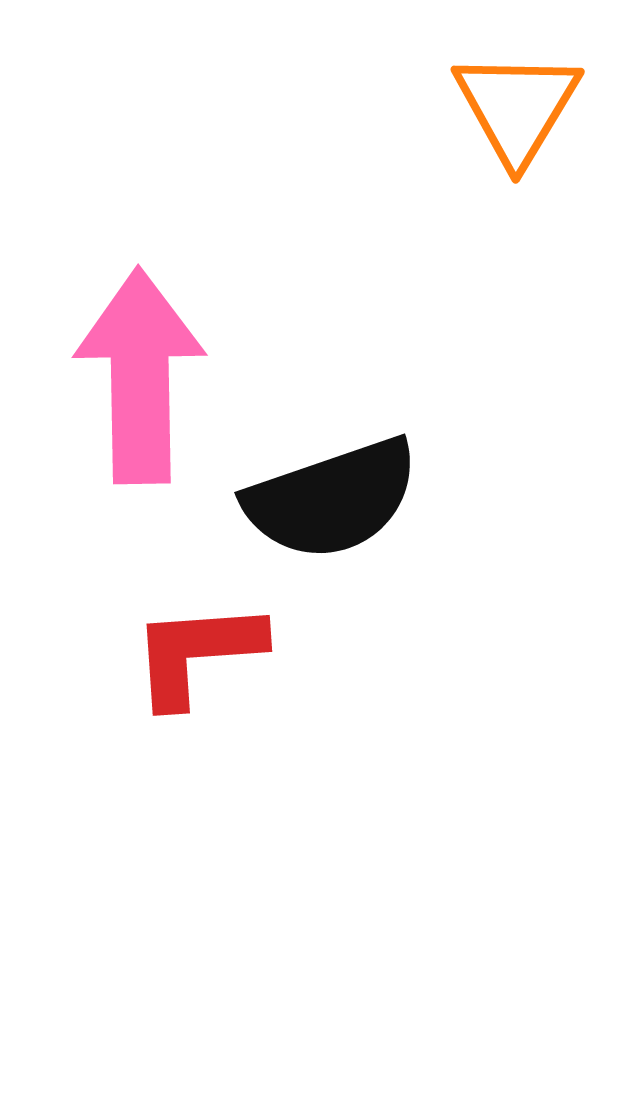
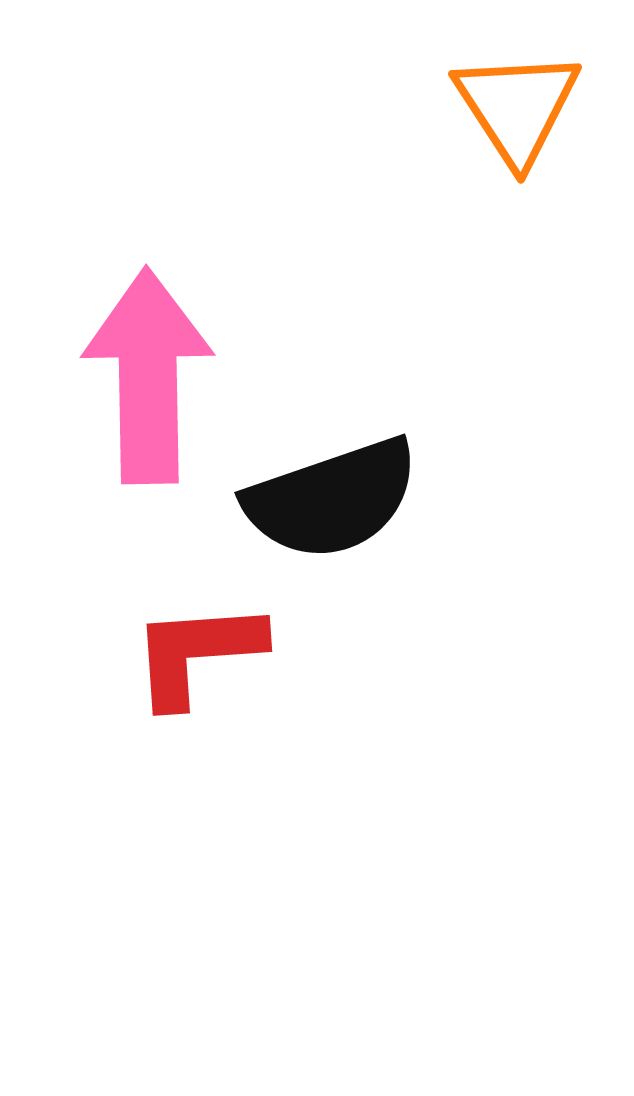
orange triangle: rotated 4 degrees counterclockwise
pink arrow: moved 8 px right
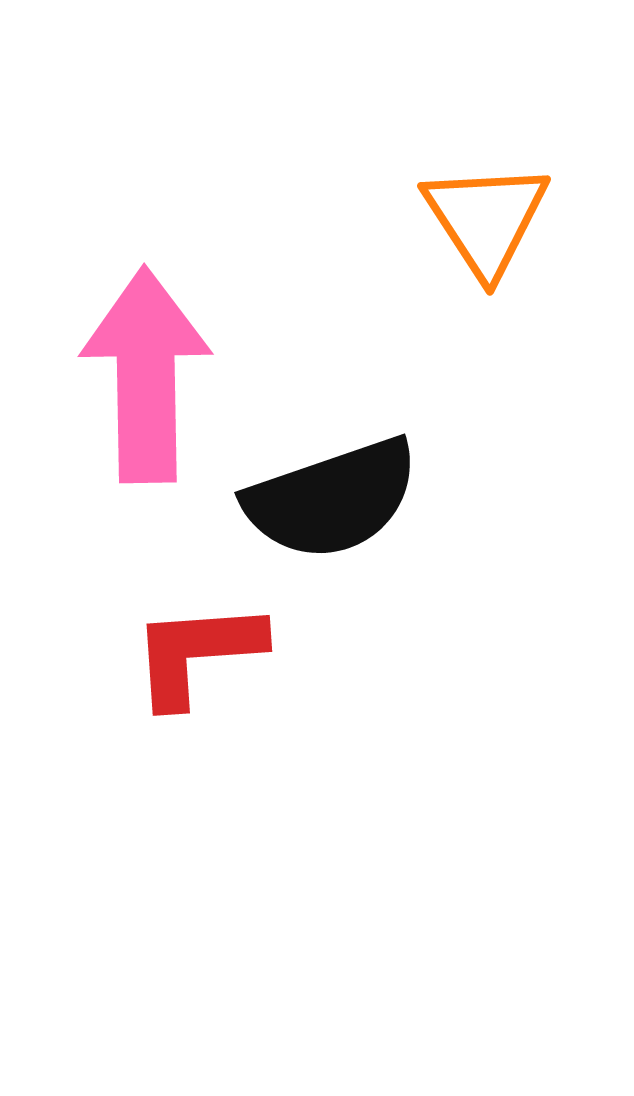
orange triangle: moved 31 px left, 112 px down
pink arrow: moved 2 px left, 1 px up
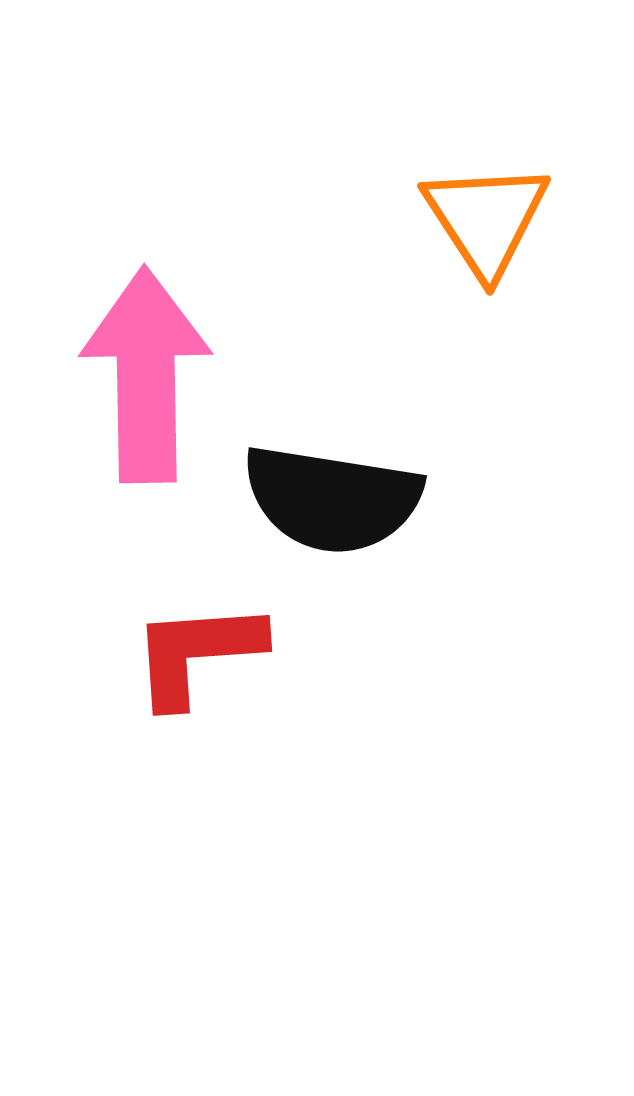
black semicircle: rotated 28 degrees clockwise
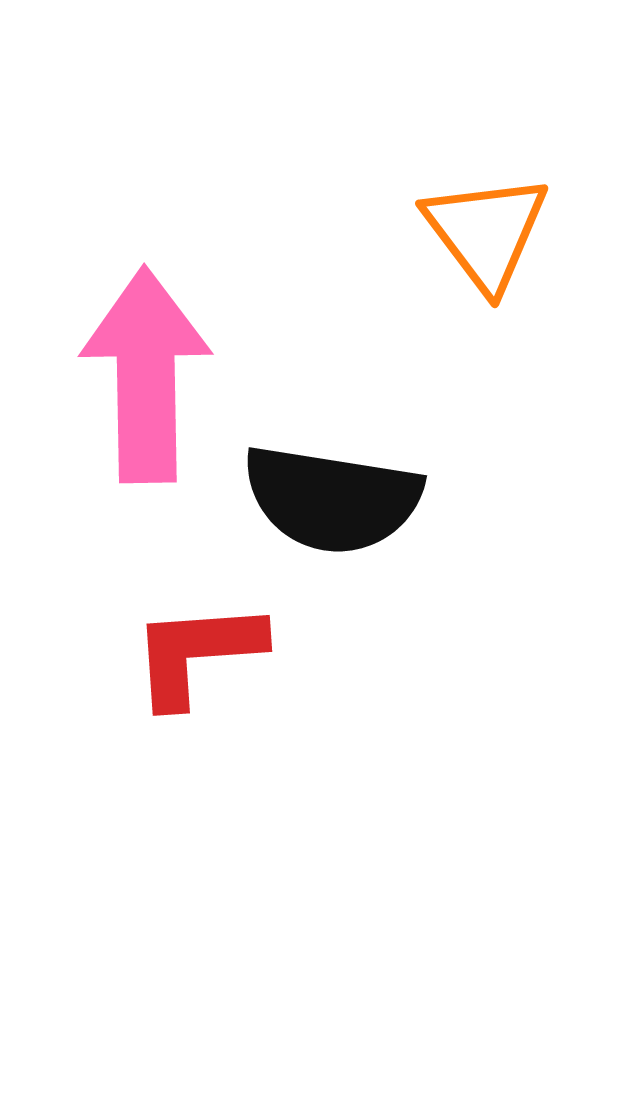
orange triangle: moved 13 px down; rotated 4 degrees counterclockwise
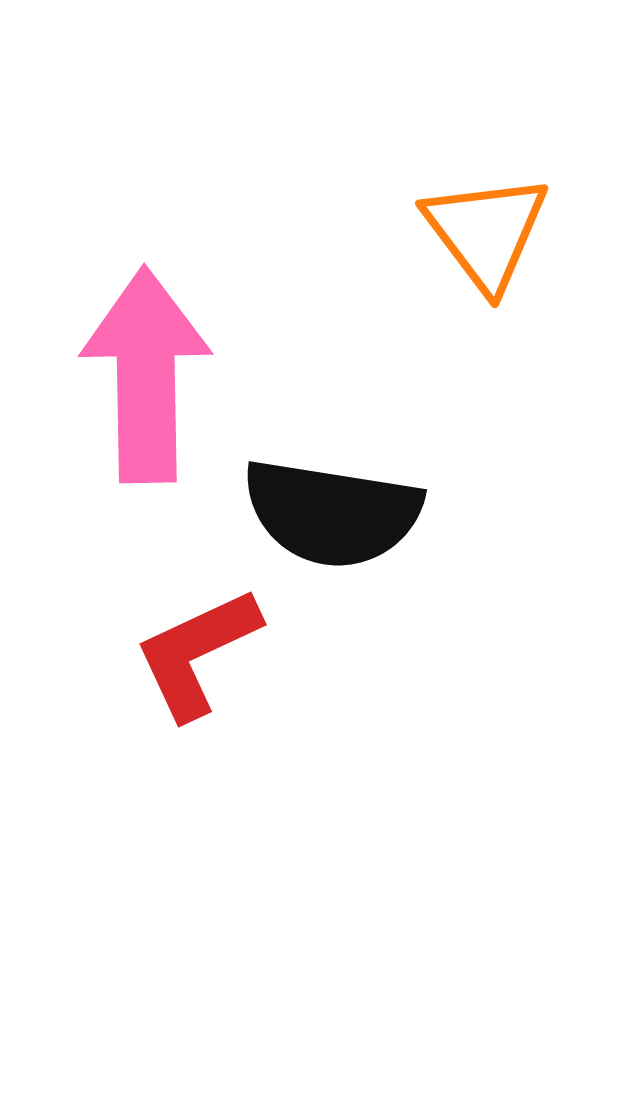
black semicircle: moved 14 px down
red L-shape: rotated 21 degrees counterclockwise
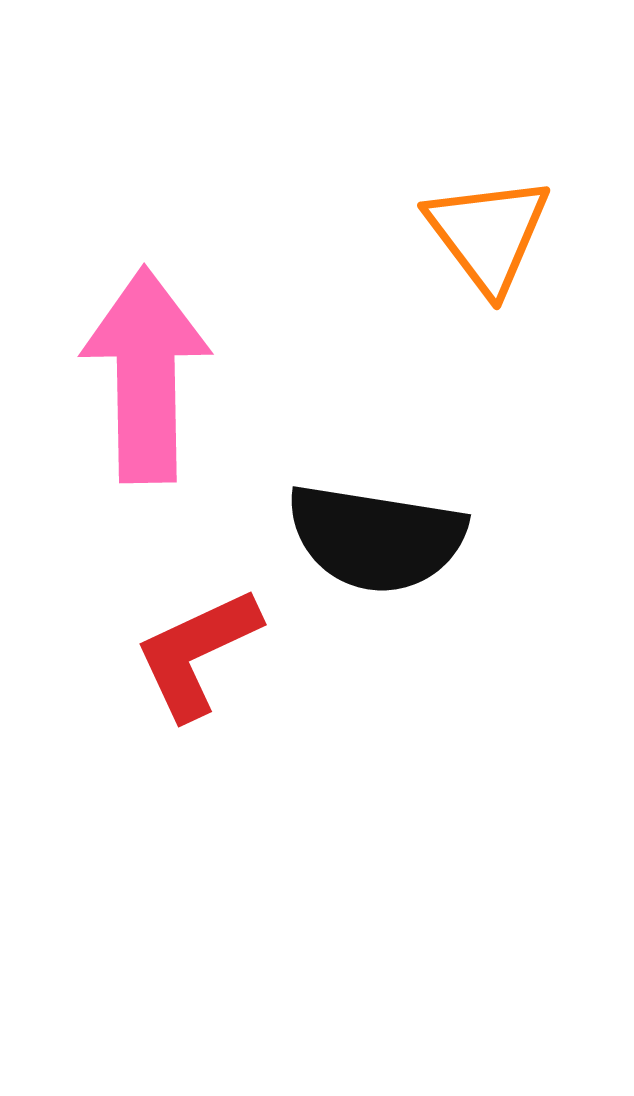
orange triangle: moved 2 px right, 2 px down
black semicircle: moved 44 px right, 25 px down
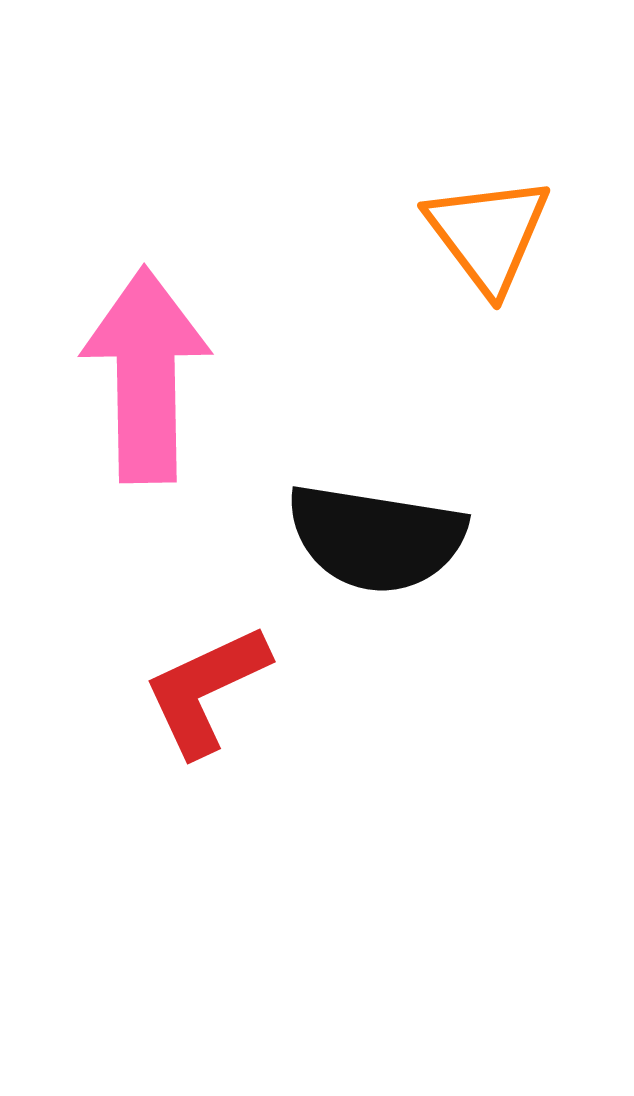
red L-shape: moved 9 px right, 37 px down
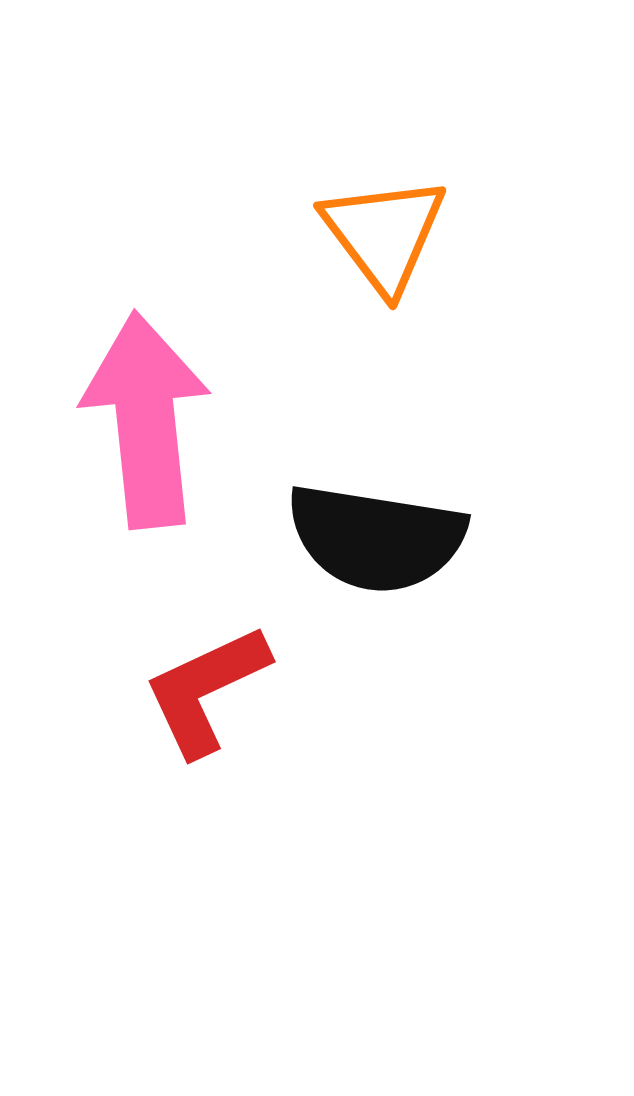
orange triangle: moved 104 px left
pink arrow: moved 45 px down; rotated 5 degrees counterclockwise
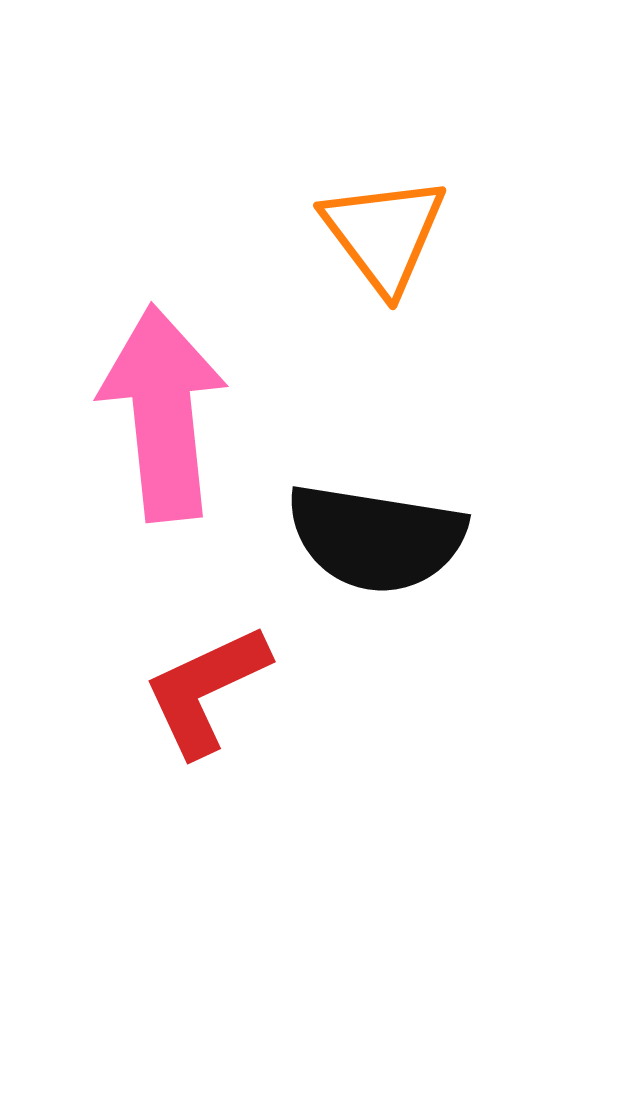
pink arrow: moved 17 px right, 7 px up
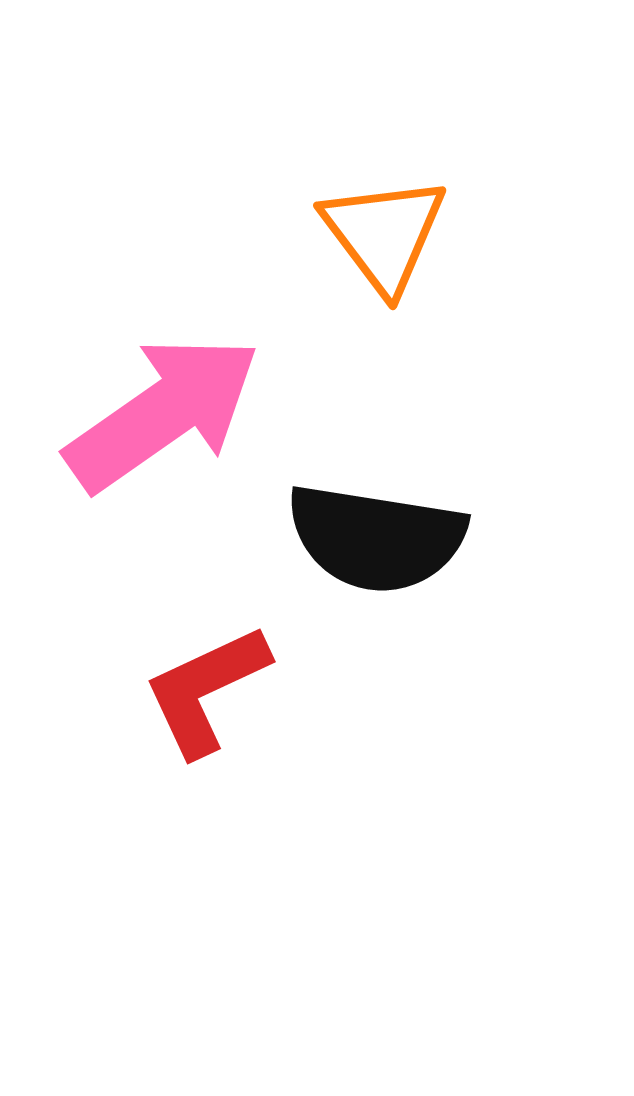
pink arrow: rotated 61 degrees clockwise
